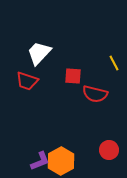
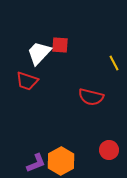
red square: moved 13 px left, 31 px up
red semicircle: moved 4 px left, 3 px down
purple L-shape: moved 4 px left, 2 px down
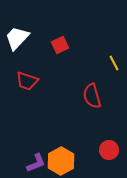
red square: rotated 30 degrees counterclockwise
white trapezoid: moved 22 px left, 15 px up
red semicircle: moved 1 px right, 1 px up; rotated 60 degrees clockwise
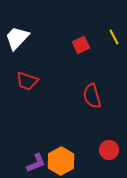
red square: moved 21 px right
yellow line: moved 26 px up
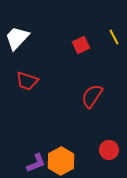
red semicircle: rotated 50 degrees clockwise
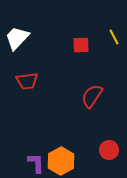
red square: rotated 24 degrees clockwise
red trapezoid: rotated 25 degrees counterclockwise
purple L-shape: rotated 70 degrees counterclockwise
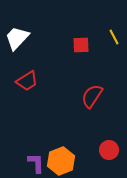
red trapezoid: rotated 25 degrees counterclockwise
orange hexagon: rotated 8 degrees clockwise
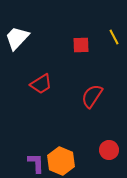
red trapezoid: moved 14 px right, 3 px down
orange hexagon: rotated 16 degrees counterclockwise
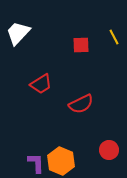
white trapezoid: moved 1 px right, 5 px up
red semicircle: moved 11 px left, 8 px down; rotated 150 degrees counterclockwise
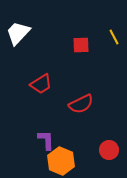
purple L-shape: moved 10 px right, 23 px up
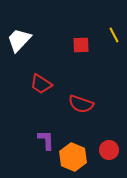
white trapezoid: moved 1 px right, 7 px down
yellow line: moved 2 px up
red trapezoid: rotated 65 degrees clockwise
red semicircle: rotated 45 degrees clockwise
orange hexagon: moved 12 px right, 4 px up
